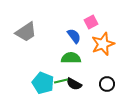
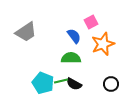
black circle: moved 4 px right
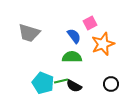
pink square: moved 1 px left, 1 px down
gray trapezoid: moved 3 px right, 1 px down; rotated 50 degrees clockwise
green semicircle: moved 1 px right, 1 px up
black semicircle: moved 2 px down
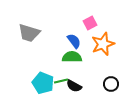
blue semicircle: moved 5 px down
